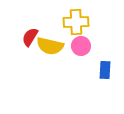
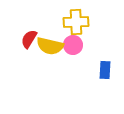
red semicircle: moved 1 px left, 2 px down
pink circle: moved 8 px left, 1 px up
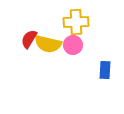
yellow semicircle: moved 2 px left, 2 px up
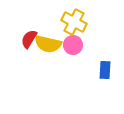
yellow cross: moved 2 px left; rotated 30 degrees clockwise
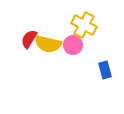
yellow cross: moved 10 px right, 3 px down
blue rectangle: rotated 18 degrees counterclockwise
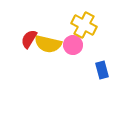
blue rectangle: moved 3 px left
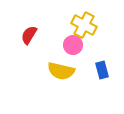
red semicircle: moved 4 px up
yellow semicircle: moved 13 px right, 27 px down
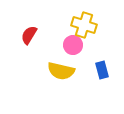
yellow cross: rotated 10 degrees counterclockwise
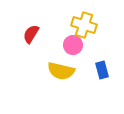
red semicircle: moved 2 px right, 1 px up
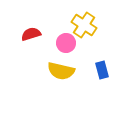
yellow cross: rotated 15 degrees clockwise
red semicircle: rotated 42 degrees clockwise
pink circle: moved 7 px left, 2 px up
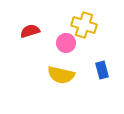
yellow cross: rotated 15 degrees counterclockwise
red semicircle: moved 1 px left, 3 px up
yellow semicircle: moved 4 px down
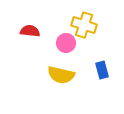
red semicircle: rotated 24 degrees clockwise
